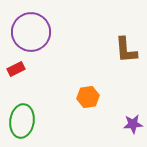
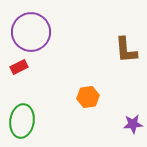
red rectangle: moved 3 px right, 2 px up
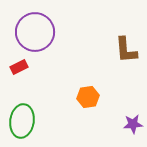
purple circle: moved 4 px right
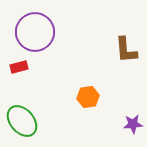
red rectangle: rotated 12 degrees clockwise
green ellipse: rotated 48 degrees counterclockwise
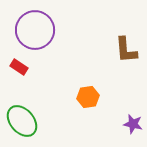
purple circle: moved 2 px up
red rectangle: rotated 48 degrees clockwise
purple star: rotated 18 degrees clockwise
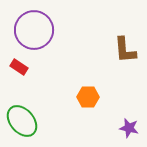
purple circle: moved 1 px left
brown L-shape: moved 1 px left
orange hexagon: rotated 10 degrees clockwise
purple star: moved 4 px left, 4 px down
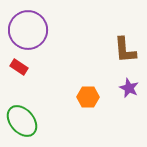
purple circle: moved 6 px left
purple star: moved 40 px up; rotated 12 degrees clockwise
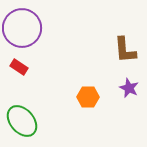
purple circle: moved 6 px left, 2 px up
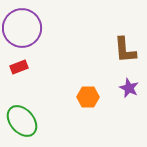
red rectangle: rotated 54 degrees counterclockwise
